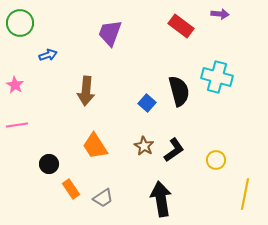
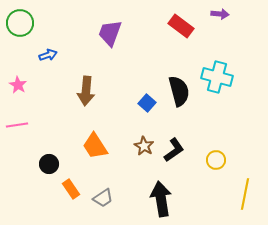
pink star: moved 3 px right
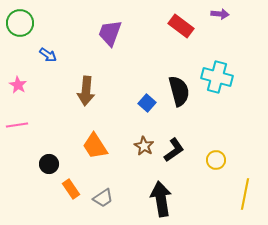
blue arrow: rotated 54 degrees clockwise
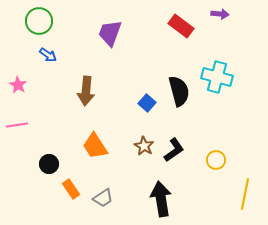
green circle: moved 19 px right, 2 px up
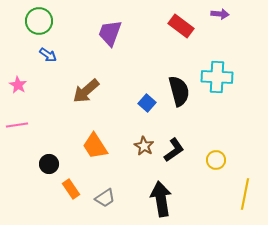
cyan cross: rotated 12 degrees counterclockwise
brown arrow: rotated 44 degrees clockwise
gray trapezoid: moved 2 px right
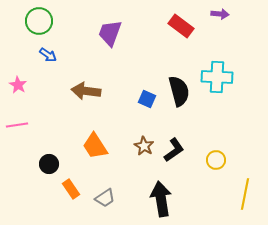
brown arrow: rotated 48 degrees clockwise
blue square: moved 4 px up; rotated 18 degrees counterclockwise
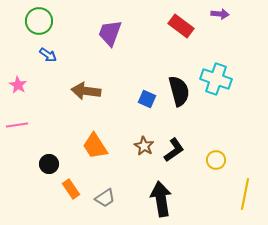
cyan cross: moved 1 px left, 2 px down; rotated 16 degrees clockwise
